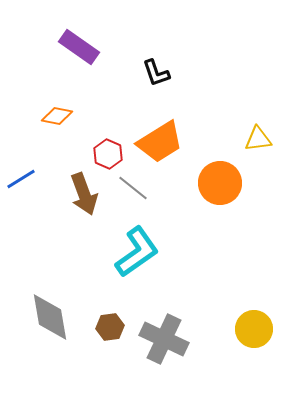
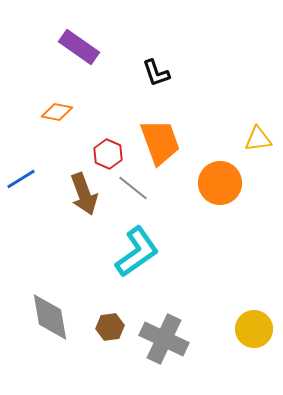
orange diamond: moved 4 px up
orange trapezoid: rotated 78 degrees counterclockwise
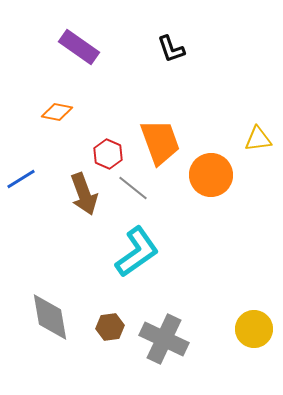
black L-shape: moved 15 px right, 24 px up
orange circle: moved 9 px left, 8 px up
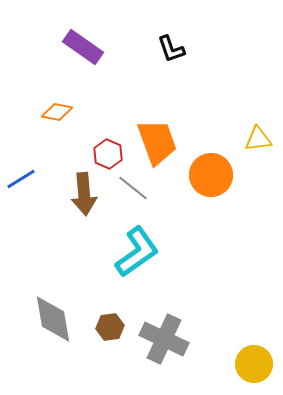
purple rectangle: moved 4 px right
orange trapezoid: moved 3 px left
brown arrow: rotated 15 degrees clockwise
gray diamond: moved 3 px right, 2 px down
yellow circle: moved 35 px down
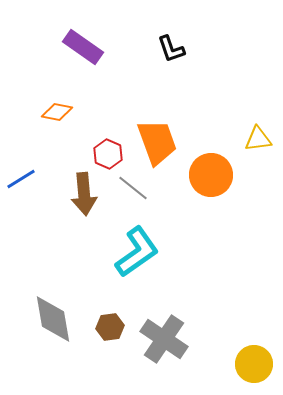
gray cross: rotated 9 degrees clockwise
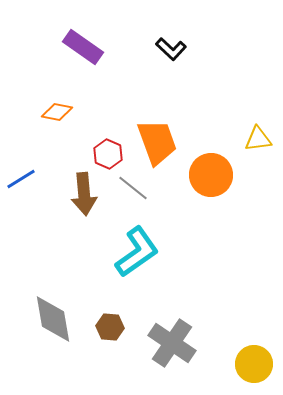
black L-shape: rotated 28 degrees counterclockwise
brown hexagon: rotated 12 degrees clockwise
gray cross: moved 8 px right, 4 px down
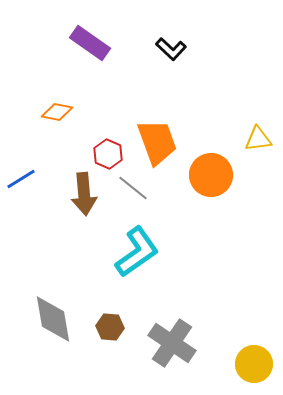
purple rectangle: moved 7 px right, 4 px up
